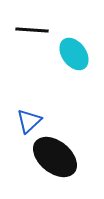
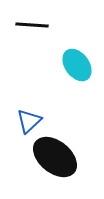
black line: moved 5 px up
cyan ellipse: moved 3 px right, 11 px down
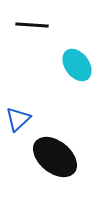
blue triangle: moved 11 px left, 2 px up
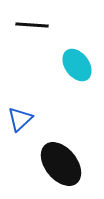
blue triangle: moved 2 px right
black ellipse: moved 6 px right, 7 px down; rotated 12 degrees clockwise
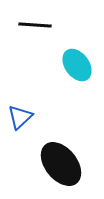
black line: moved 3 px right
blue triangle: moved 2 px up
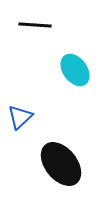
cyan ellipse: moved 2 px left, 5 px down
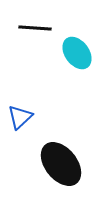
black line: moved 3 px down
cyan ellipse: moved 2 px right, 17 px up
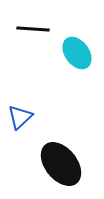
black line: moved 2 px left, 1 px down
